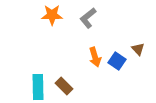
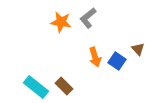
orange star: moved 9 px right, 7 px down; rotated 10 degrees clockwise
cyan rectangle: moved 2 px left; rotated 50 degrees counterclockwise
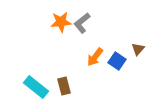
gray L-shape: moved 6 px left, 5 px down
orange star: rotated 15 degrees counterclockwise
brown triangle: rotated 24 degrees clockwise
orange arrow: rotated 54 degrees clockwise
brown rectangle: rotated 30 degrees clockwise
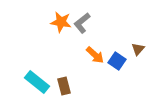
orange star: rotated 15 degrees clockwise
orange arrow: moved 2 px up; rotated 84 degrees counterclockwise
cyan rectangle: moved 1 px right, 5 px up
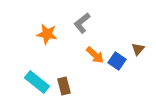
orange star: moved 14 px left, 12 px down
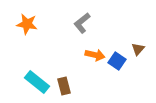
orange star: moved 20 px left, 10 px up
orange arrow: rotated 30 degrees counterclockwise
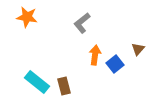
orange star: moved 7 px up
orange arrow: rotated 96 degrees counterclockwise
blue square: moved 2 px left, 3 px down; rotated 18 degrees clockwise
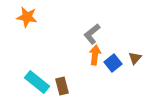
gray L-shape: moved 10 px right, 11 px down
brown triangle: moved 3 px left, 9 px down
blue square: moved 2 px left, 1 px up
brown rectangle: moved 2 px left
